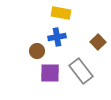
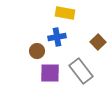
yellow rectangle: moved 4 px right
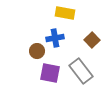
blue cross: moved 2 px left, 1 px down
brown square: moved 6 px left, 2 px up
purple square: rotated 10 degrees clockwise
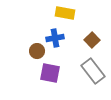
gray rectangle: moved 12 px right
